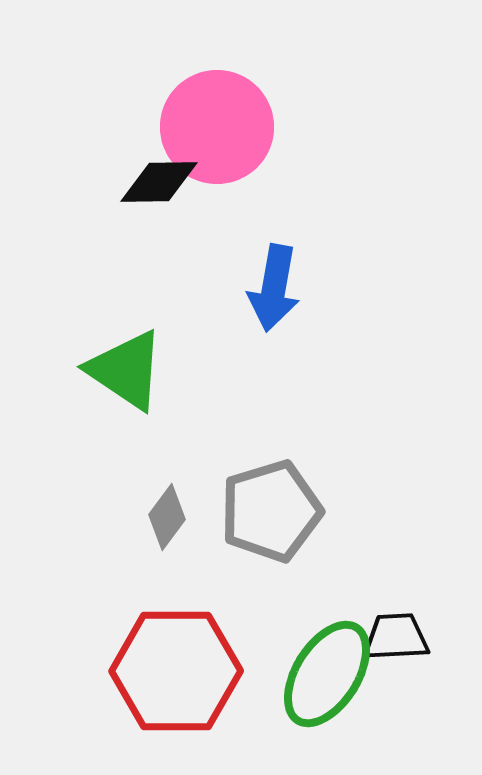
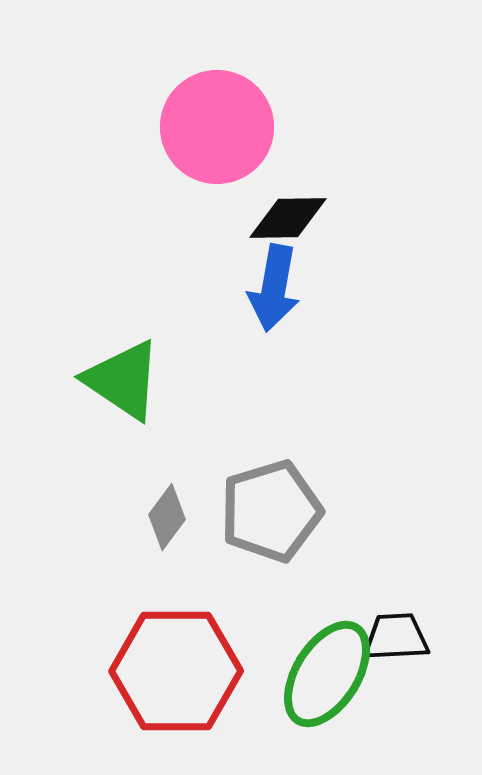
black diamond: moved 129 px right, 36 px down
green triangle: moved 3 px left, 10 px down
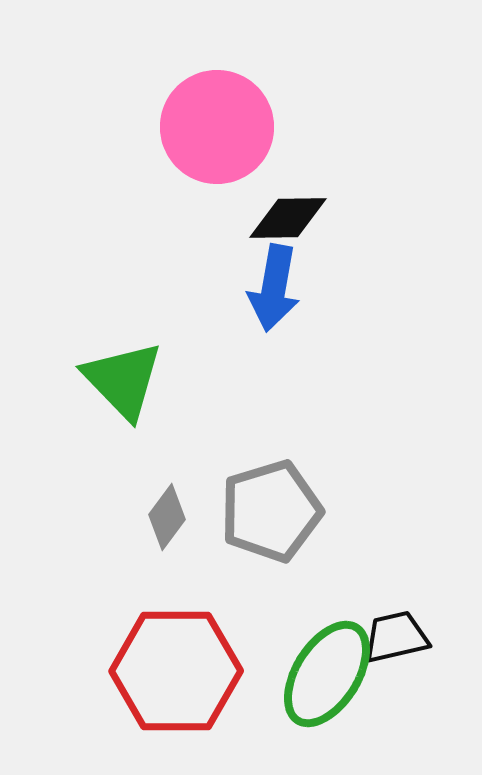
green triangle: rotated 12 degrees clockwise
black trapezoid: rotated 10 degrees counterclockwise
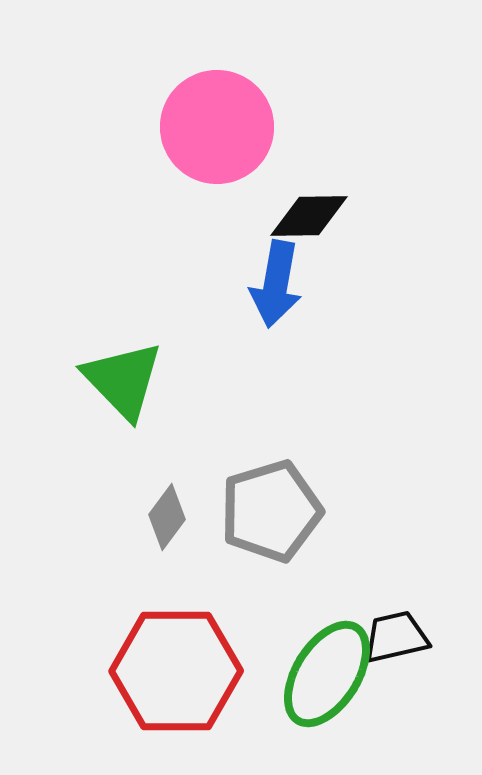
black diamond: moved 21 px right, 2 px up
blue arrow: moved 2 px right, 4 px up
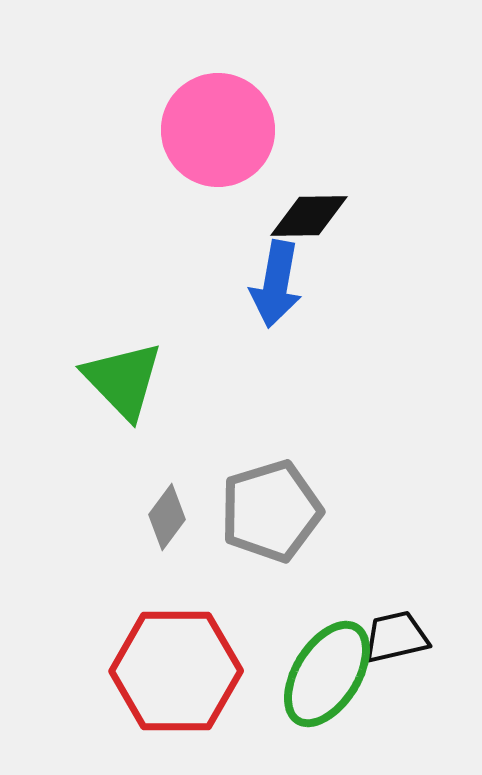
pink circle: moved 1 px right, 3 px down
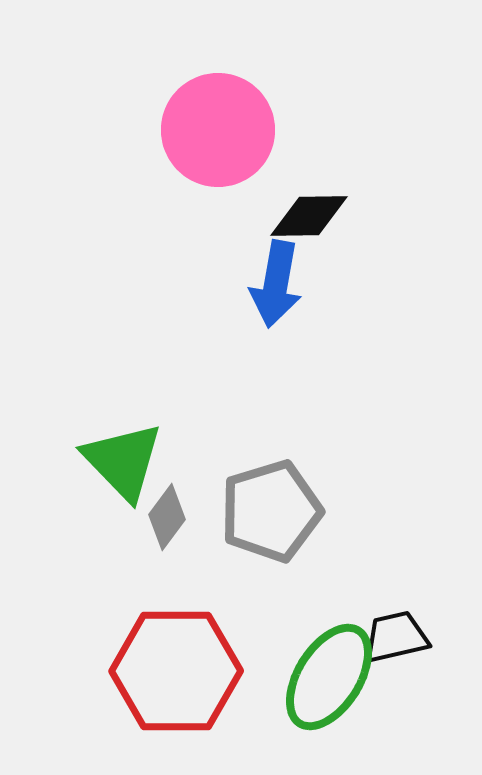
green triangle: moved 81 px down
green ellipse: moved 2 px right, 3 px down
